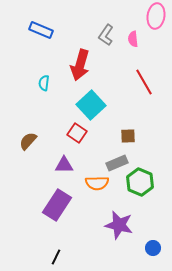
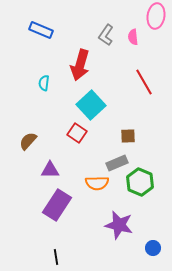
pink semicircle: moved 2 px up
purple triangle: moved 14 px left, 5 px down
black line: rotated 35 degrees counterclockwise
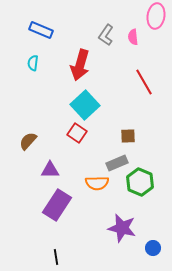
cyan semicircle: moved 11 px left, 20 px up
cyan square: moved 6 px left
purple star: moved 3 px right, 3 px down
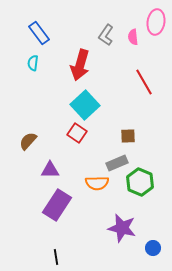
pink ellipse: moved 6 px down
blue rectangle: moved 2 px left, 3 px down; rotated 30 degrees clockwise
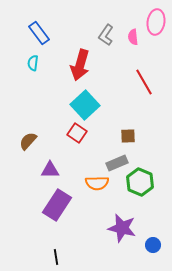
blue circle: moved 3 px up
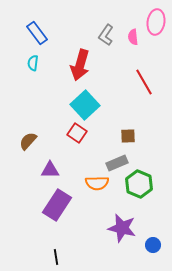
blue rectangle: moved 2 px left
green hexagon: moved 1 px left, 2 px down
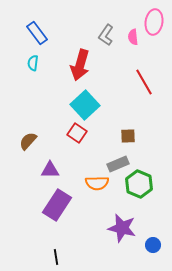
pink ellipse: moved 2 px left
gray rectangle: moved 1 px right, 1 px down
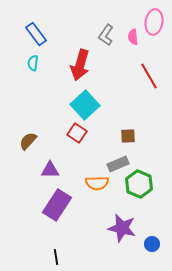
blue rectangle: moved 1 px left, 1 px down
red line: moved 5 px right, 6 px up
blue circle: moved 1 px left, 1 px up
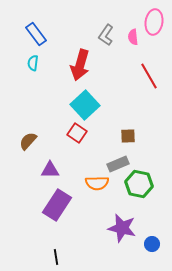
green hexagon: rotated 12 degrees counterclockwise
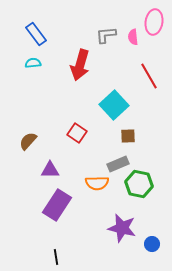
gray L-shape: rotated 50 degrees clockwise
cyan semicircle: rotated 77 degrees clockwise
cyan square: moved 29 px right
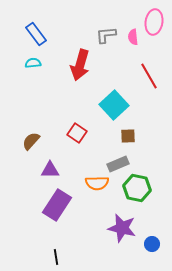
brown semicircle: moved 3 px right
green hexagon: moved 2 px left, 4 px down
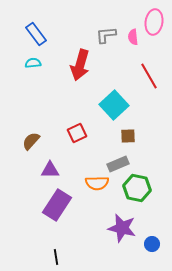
red square: rotated 30 degrees clockwise
